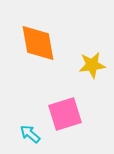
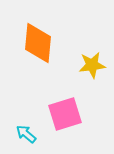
orange diamond: rotated 15 degrees clockwise
cyan arrow: moved 4 px left
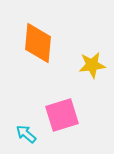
pink square: moved 3 px left, 1 px down
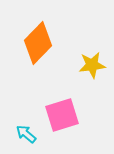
orange diamond: rotated 39 degrees clockwise
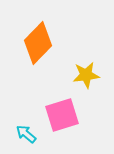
yellow star: moved 6 px left, 10 px down
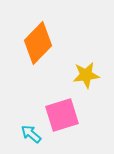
cyan arrow: moved 5 px right
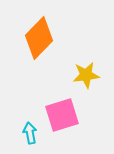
orange diamond: moved 1 px right, 5 px up
cyan arrow: moved 1 px left, 1 px up; rotated 40 degrees clockwise
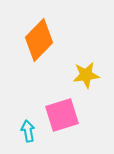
orange diamond: moved 2 px down
cyan arrow: moved 2 px left, 2 px up
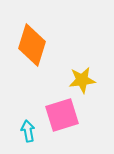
orange diamond: moved 7 px left, 5 px down; rotated 27 degrees counterclockwise
yellow star: moved 4 px left, 5 px down
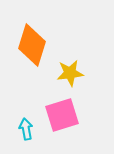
yellow star: moved 12 px left, 7 px up
cyan arrow: moved 2 px left, 2 px up
